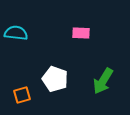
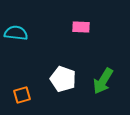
pink rectangle: moved 6 px up
white pentagon: moved 8 px right
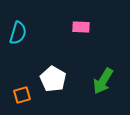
cyan semicircle: moved 2 px right; rotated 100 degrees clockwise
white pentagon: moved 10 px left; rotated 10 degrees clockwise
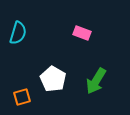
pink rectangle: moved 1 px right, 6 px down; rotated 18 degrees clockwise
green arrow: moved 7 px left
orange square: moved 2 px down
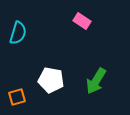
pink rectangle: moved 12 px up; rotated 12 degrees clockwise
white pentagon: moved 2 px left, 1 px down; rotated 20 degrees counterclockwise
orange square: moved 5 px left
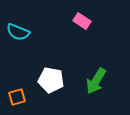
cyan semicircle: moved 1 px up; rotated 95 degrees clockwise
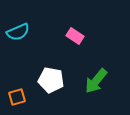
pink rectangle: moved 7 px left, 15 px down
cyan semicircle: rotated 45 degrees counterclockwise
green arrow: rotated 8 degrees clockwise
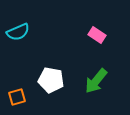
pink rectangle: moved 22 px right, 1 px up
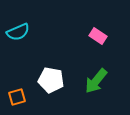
pink rectangle: moved 1 px right, 1 px down
